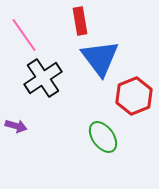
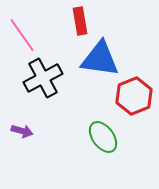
pink line: moved 2 px left
blue triangle: moved 1 px down; rotated 45 degrees counterclockwise
black cross: rotated 6 degrees clockwise
purple arrow: moved 6 px right, 5 px down
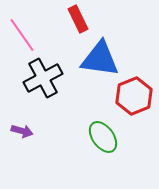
red rectangle: moved 2 px left, 2 px up; rotated 16 degrees counterclockwise
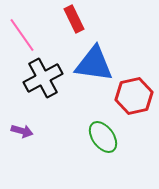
red rectangle: moved 4 px left
blue triangle: moved 6 px left, 5 px down
red hexagon: rotated 9 degrees clockwise
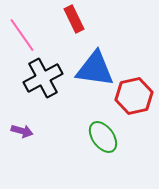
blue triangle: moved 1 px right, 5 px down
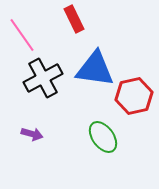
purple arrow: moved 10 px right, 3 px down
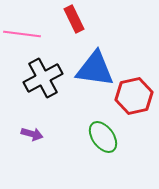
pink line: moved 1 px up; rotated 48 degrees counterclockwise
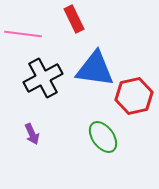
pink line: moved 1 px right
purple arrow: rotated 50 degrees clockwise
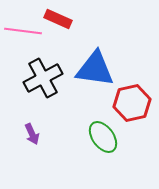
red rectangle: moved 16 px left; rotated 40 degrees counterclockwise
pink line: moved 3 px up
red hexagon: moved 2 px left, 7 px down
